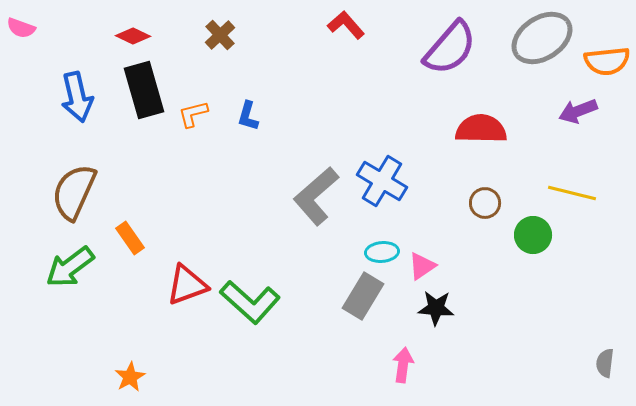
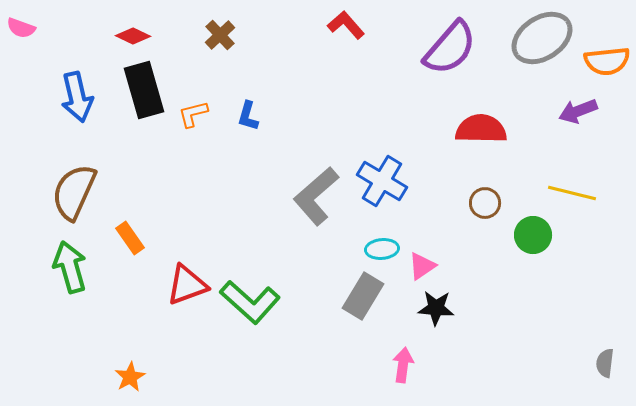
cyan ellipse: moved 3 px up
green arrow: rotated 111 degrees clockwise
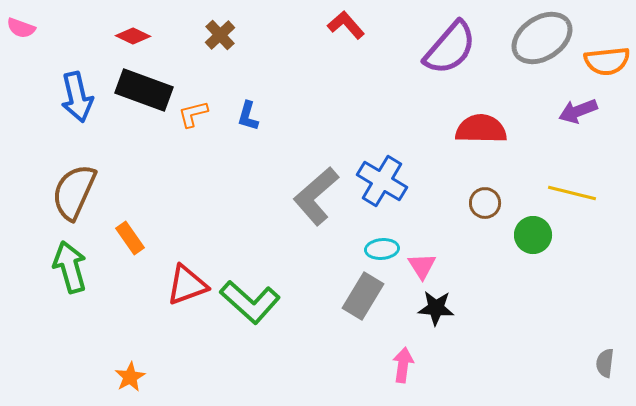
black rectangle: rotated 54 degrees counterclockwise
pink triangle: rotated 28 degrees counterclockwise
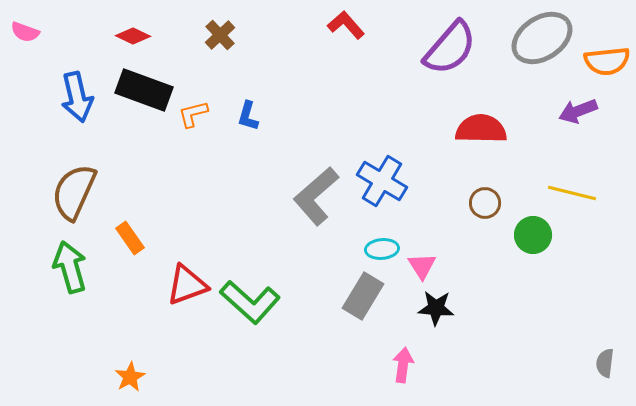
pink semicircle: moved 4 px right, 4 px down
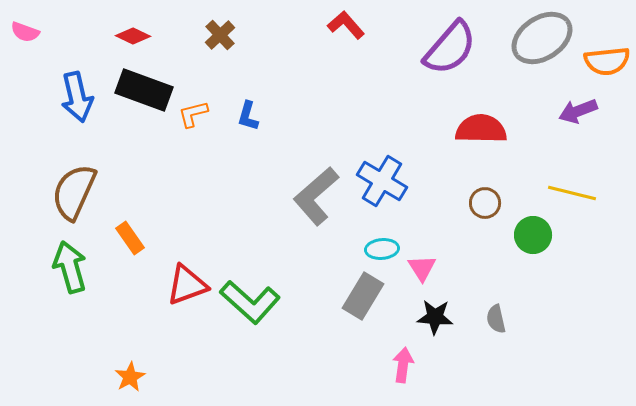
pink triangle: moved 2 px down
black star: moved 1 px left, 9 px down
gray semicircle: moved 109 px left, 44 px up; rotated 20 degrees counterclockwise
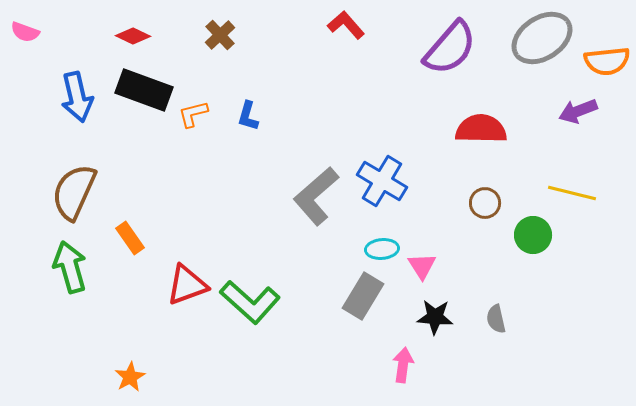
pink triangle: moved 2 px up
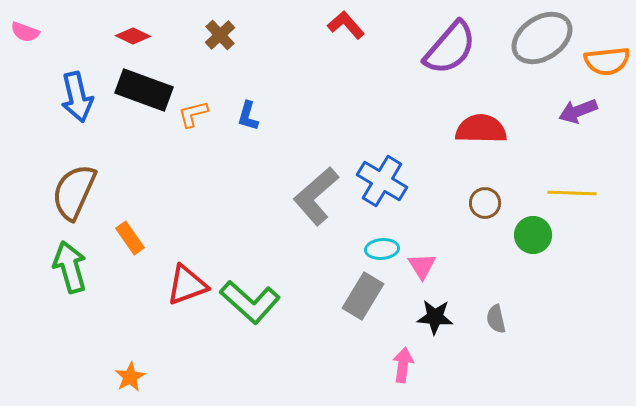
yellow line: rotated 12 degrees counterclockwise
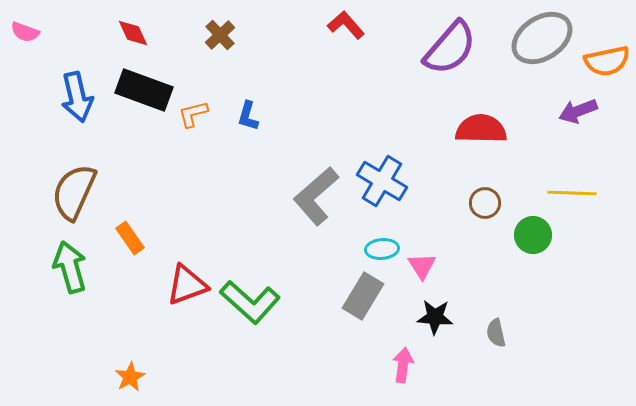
red diamond: moved 3 px up; rotated 40 degrees clockwise
orange semicircle: rotated 6 degrees counterclockwise
gray semicircle: moved 14 px down
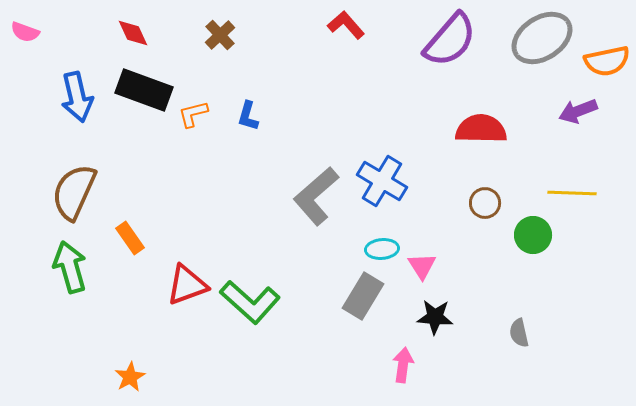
purple semicircle: moved 8 px up
gray semicircle: moved 23 px right
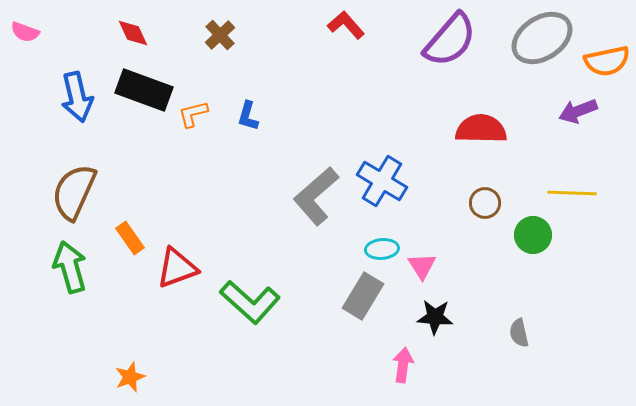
red triangle: moved 10 px left, 17 px up
orange star: rotated 8 degrees clockwise
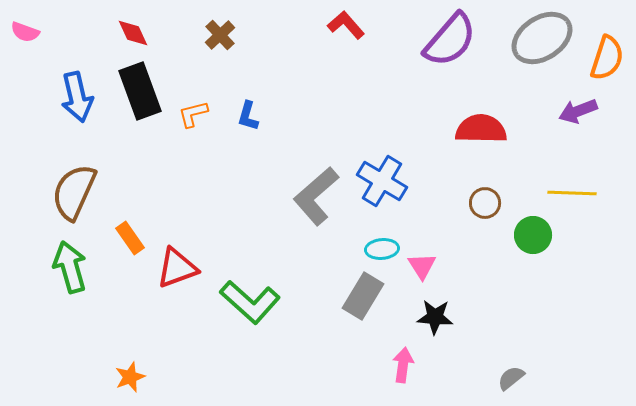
orange semicircle: moved 3 px up; rotated 60 degrees counterclockwise
black rectangle: moved 4 px left, 1 px down; rotated 50 degrees clockwise
gray semicircle: moved 8 px left, 45 px down; rotated 64 degrees clockwise
